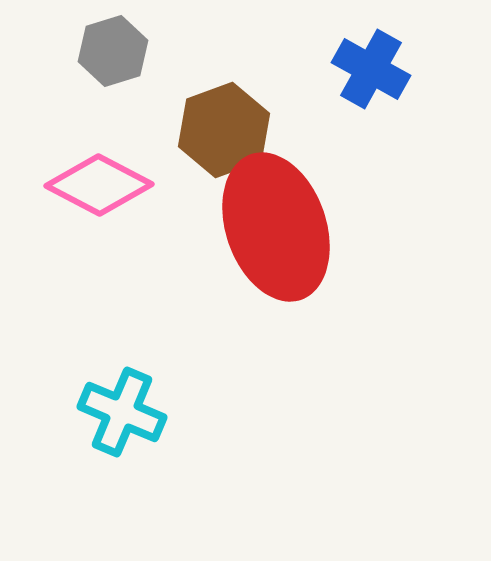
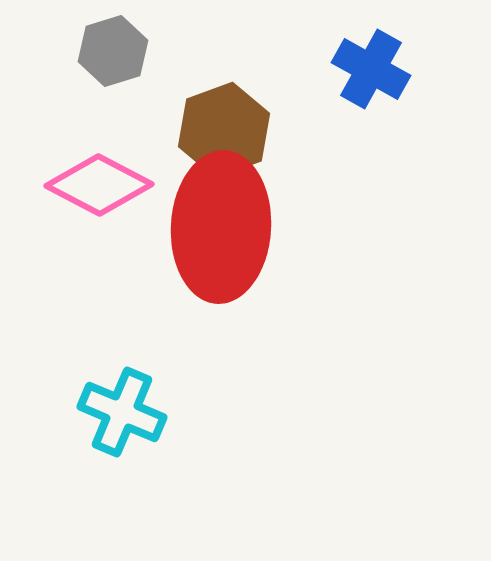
red ellipse: moved 55 px left; rotated 22 degrees clockwise
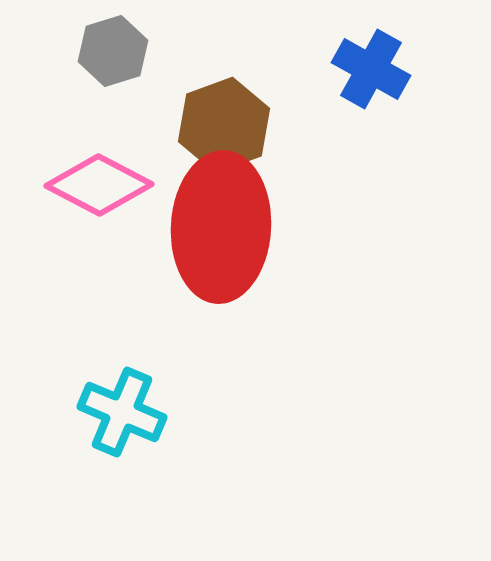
brown hexagon: moved 5 px up
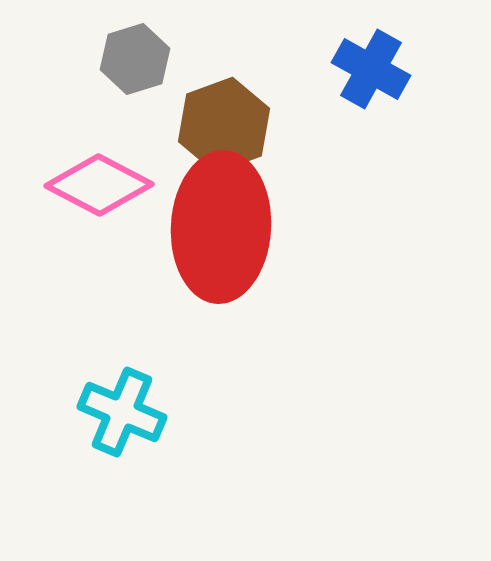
gray hexagon: moved 22 px right, 8 px down
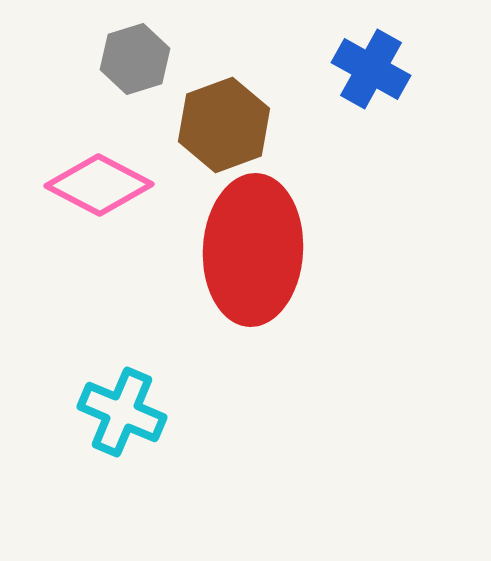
red ellipse: moved 32 px right, 23 px down
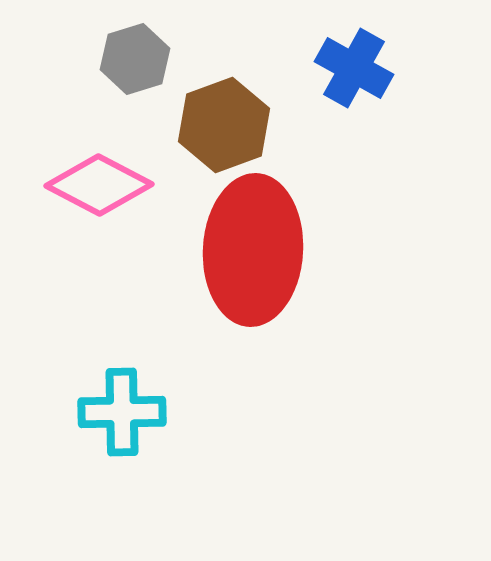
blue cross: moved 17 px left, 1 px up
cyan cross: rotated 24 degrees counterclockwise
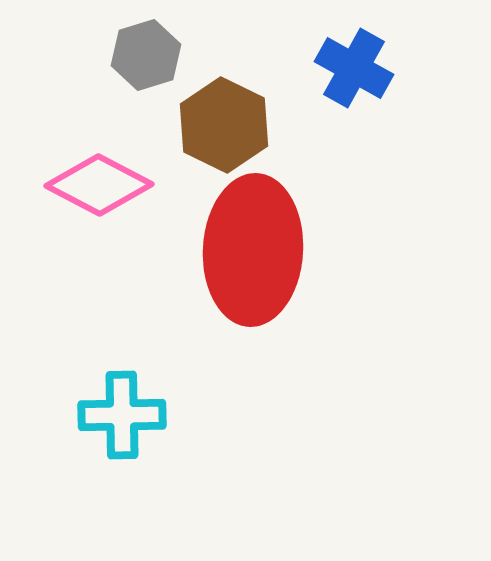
gray hexagon: moved 11 px right, 4 px up
brown hexagon: rotated 14 degrees counterclockwise
cyan cross: moved 3 px down
